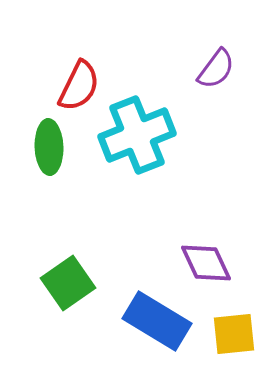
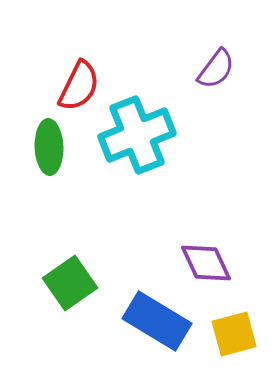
green square: moved 2 px right
yellow square: rotated 9 degrees counterclockwise
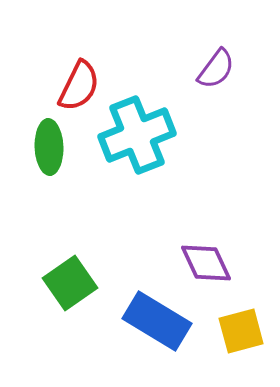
yellow square: moved 7 px right, 3 px up
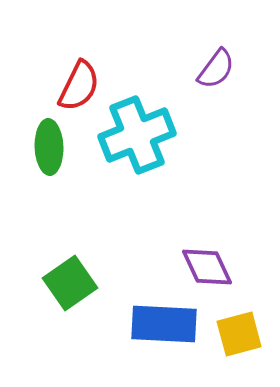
purple diamond: moved 1 px right, 4 px down
blue rectangle: moved 7 px right, 3 px down; rotated 28 degrees counterclockwise
yellow square: moved 2 px left, 3 px down
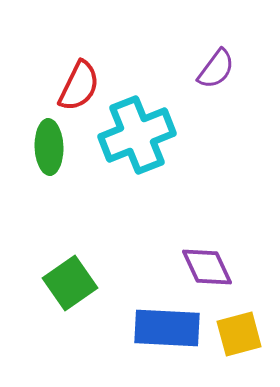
blue rectangle: moved 3 px right, 4 px down
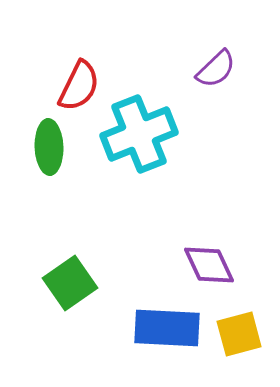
purple semicircle: rotated 9 degrees clockwise
cyan cross: moved 2 px right, 1 px up
purple diamond: moved 2 px right, 2 px up
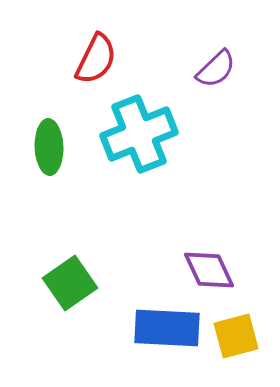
red semicircle: moved 17 px right, 27 px up
purple diamond: moved 5 px down
yellow square: moved 3 px left, 2 px down
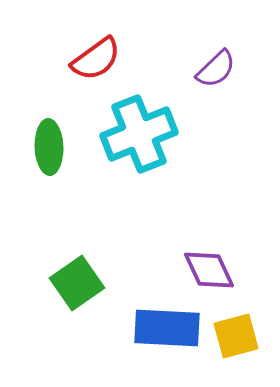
red semicircle: rotated 28 degrees clockwise
green square: moved 7 px right
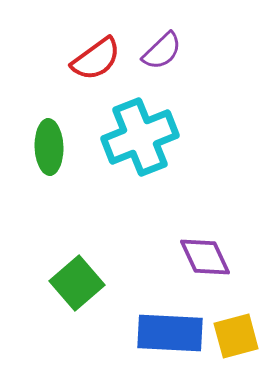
purple semicircle: moved 54 px left, 18 px up
cyan cross: moved 1 px right, 3 px down
purple diamond: moved 4 px left, 13 px up
green square: rotated 6 degrees counterclockwise
blue rectangle: moved 3 px right, 5 px down
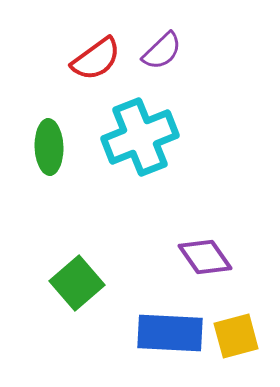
purple diamond: rotated 10 degrees counterclockwise
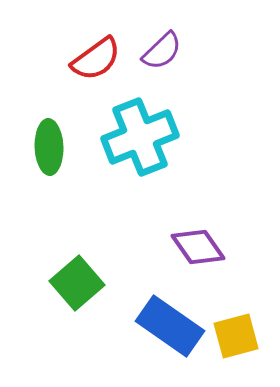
purple diamond: moved 7 px left, 10 px up
blue rectangle: moved 7 px up; rotated 32 degrees clockwise
